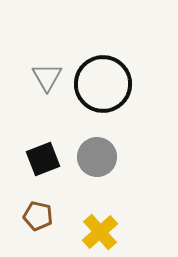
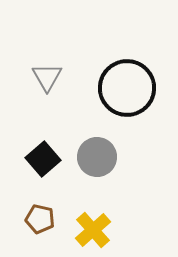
black circle: moved 24 px right, 4 px down
black square: rotated 20 degrees counterclockwise
brown pentagon: moved 2 px right, 3 px down
yellow cross: moved 7 px left, 2 px up
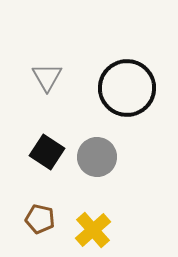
black square: moved 4 px right, 7 px up; rotated 16 degrees counterclockwise
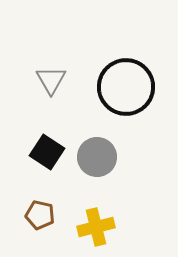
gray triangle: moved 4 px right, 3 px down
black circle: moved 1 px left, 1 px up
brown pentagon: moved 4 px up
yellow cross: moved 3 px right, 3 px up; rotated 27 degrees clockwise
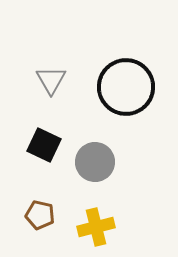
black square: moved 3 px left, 7 px up; rotated 8 degrees counterclockwise
gray circle: moved 2 px left, 5 px down
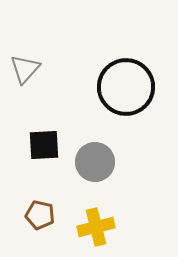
gray triangle: moved 26 px left, 11 px up; rotated 12 degrees clockwise
black square: rotated 28 degrees counterclockwise
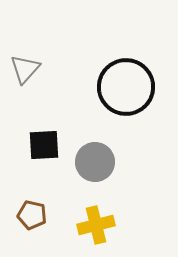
brown pentagon: moved 8 px left
yellow cross: moved 2 px up
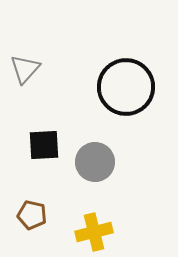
yellow cross: moved 2 px left, 7 px down
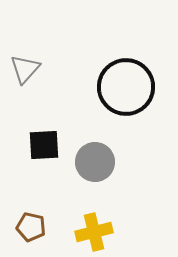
brown pentagon: moved 1 px left, 12 px down
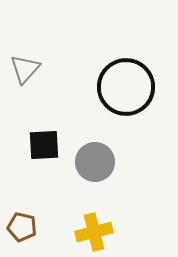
brown pentagon: moved 9 px left
